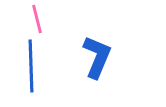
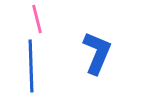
blue L-shape: moved 4 px up
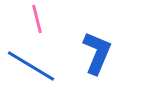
blue line: rotated 57 degrees counterclockwise
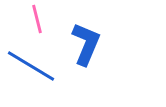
blue L-shape: moved 11 px left, 9 px up
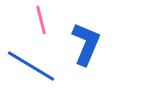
pink line: moved 4 px right, 1 px down
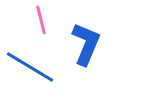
blue line: moved 1 px left, 1 px down
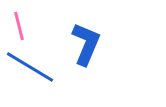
pink line: moved 22 px left, 6 px down
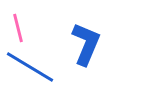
pink line: moved 1 px left, 2 px down
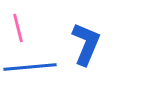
blue line: rotated 36 degrees counterclockwise
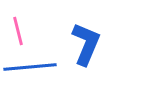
pink line: moved 3 px down
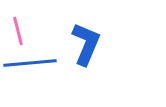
blue line: moved 4 px up
